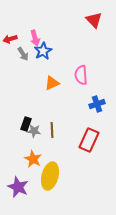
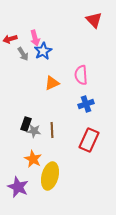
blue cross: moved 11 px left
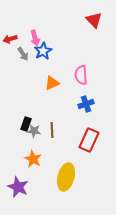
yellow ellipse: moved 16 px right, 1 px down
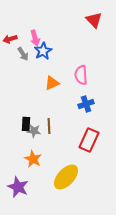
black rectangle: rotated 16 degrees counterclockwise
brown line: moved 3 px left, 4 px up
yellow ellipse: rotated 28 degrees clockwise
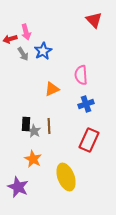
pink arrow: moved 9 px left, 6 px up
orange triangle: moved 6 px down
gray star: rotated 24 degrees clockwise
yellow ellipse: rotated 64 degrees counterclockwise
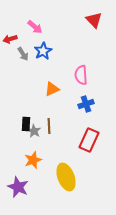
pink arrow: moved 9 px right, 5 px up; rotated 35 degrees counterclockwise
orange star: moved 1 px down; rotated 24 degrees clockwise
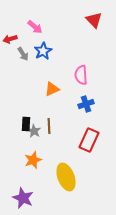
purple star: moved 5 px right, 11 px down
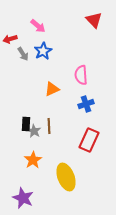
pink arrow: moved 3 px right, 1 px up
orange star: rotated 12 degrees counterclockwise
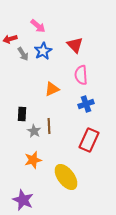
red triangle: moved 19 px left, 25 px down
black rectangle: moved 4 px left, 10 px up
orange star: rotated 18 degrees clockwise
yellow ellipse: rotated 16 degrees counterclockwise
purple star: moved 2 px down
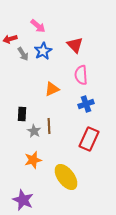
red rectangle: moved 1 px up
